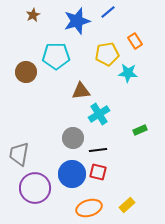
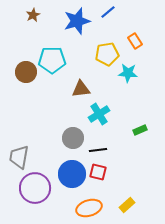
cyan pentagon: moved 4 px left, 4 px down
brown triangle: moved 2 px up
gray trapezoid: moved 3 px down
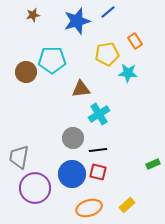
brown star: rotated 16 degrees clockwise
green rectangle: moved 13 px right, 34 px down
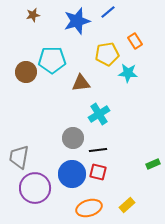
brown triangle: moved 6 px up
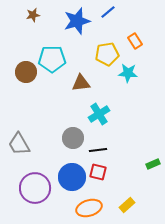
cyan pentagon: moved 1 px up
gray trapezoid: moved 13 px up; rotated 40 degrees counterclockwise
blue circle: moved 3 px down
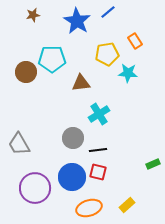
blue star: rotated 24 degrees counterclockwise
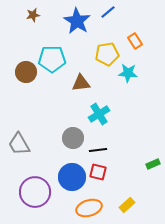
purple circle: moved 4 px down
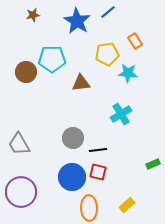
cyan cross: moved 22 px right
purple circle: moved 14 px left
orange ellipse: rotated 75 degrees counterclockwise
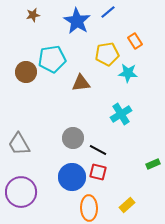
cyan pentagon: rotated 8 degrees counterclockwise
black line: rotated 36 degrees clockwise
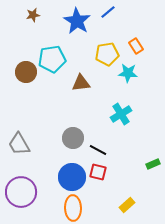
orange rectangle: moved 1 px right, 5 px down
orange ellipse: moved 16 px left
